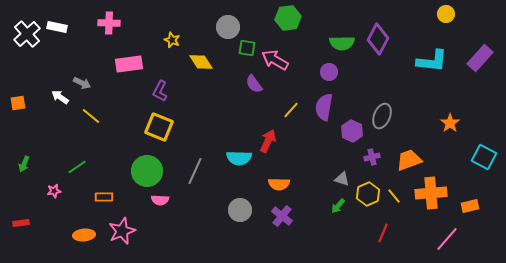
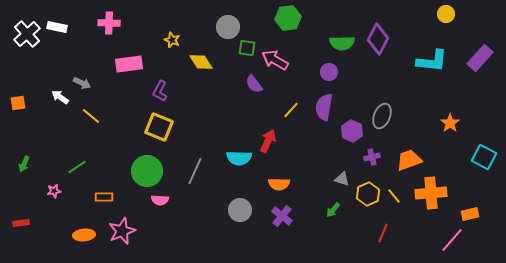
green arrow at (338, 206): moved 5 px left, 4 px down
orange rectangle at (470, 206): moved 8 px down
pink line at (447, 239): moved 5 px right, 1 px down
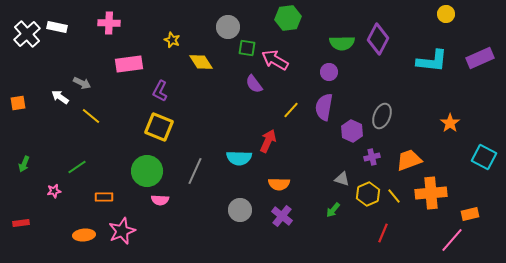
purple rectangle at (480, 58): rotated 24 degrees clockwise
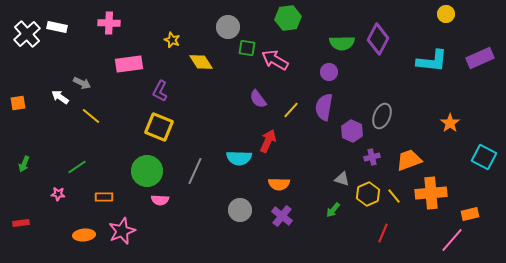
purple semicircle at (254, 84): moved 4 px right, 15 px down
pink star at (54, 191): moved 4 px right, 3 px down; rotated 16 degrees clockwise
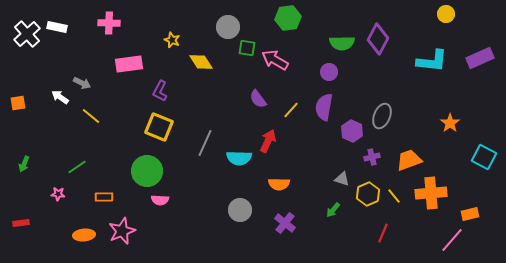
gray line at (195, 171): moved 10 px right, 28 px up
purple cross at (282, 216): moved 3 px right, 7 px down
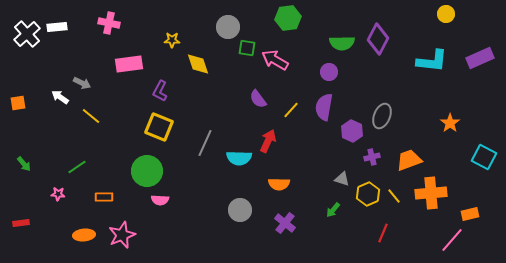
pink cross at (109, 23): rotated 10 degrees clockwise
white rectangle at (57, 27): rotated 18 degrees counterclockwise
yellow star at (172, 40): rotated 21 degrees counterclockwise
yellow diamond at (201, 62): moved 3 px left, 2 px down; rotated 15 degrees clockwise
green arrow at (24, 164): rotated 63 degrees counterclockwise
pink star at (122, 231): moved 4 px down
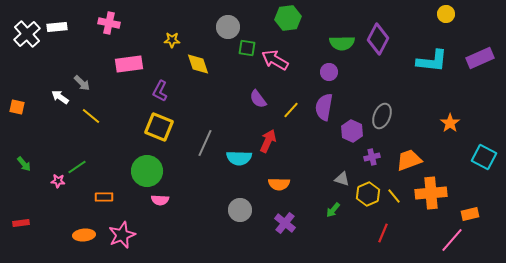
gray arrow at (82, 83): rotated 18 degrees clockwise
orange square at (18, 103): moved 1 px left, 4 px down; rotated 21 degrees clockwise
pink star at (58, 194): moved 13 px up
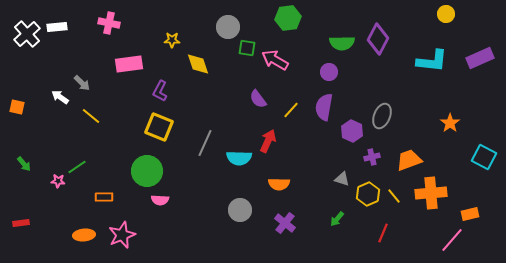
green arrow at (333, 210): moved 4 px right, 9 px down
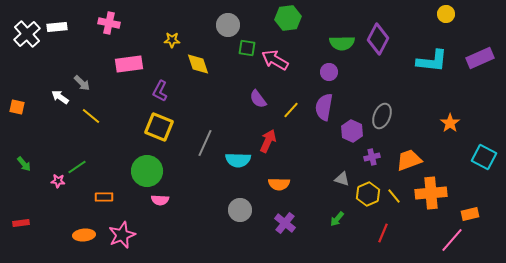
gray circle at (228, 27): moved 2 px up
cyan semicircle at (239, 158): moved 1 px left, 2 px down
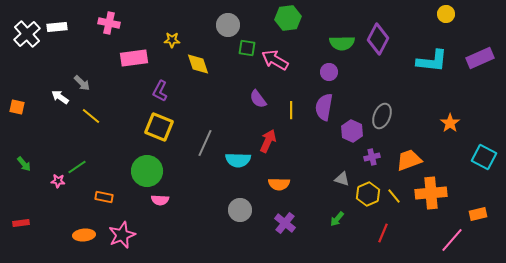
pink rectangle at (129, 64): moved 5 px right, 6 px up
yellow line at (291, 110): rotated 42 degrees counterclockwise
orange rectangle at (104, 197): rotated 12 degrees clockwise
orange rectangle at (470, 214): moved 8 px right
